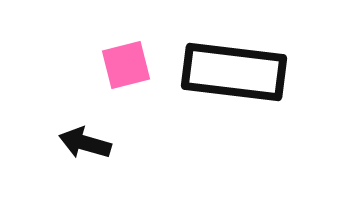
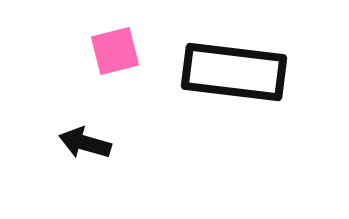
pink square: moved 11 px left, 14 px up
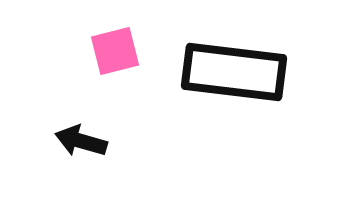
black arrow: moved 4 px left, 2 px up
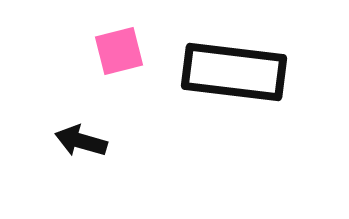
pink square: moved 4 px right
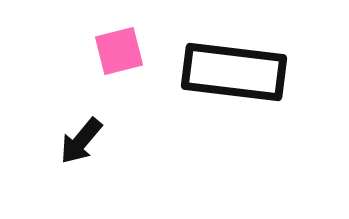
black arrow: rotated 66 degrees counterclockwise
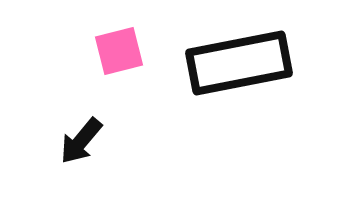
black rectangle: moved 5 px right, 9 px up; rotated 18 degrees counterclockwise
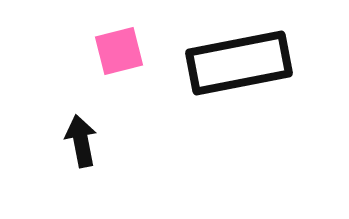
black arrow: rotated 129 degrees clockwise
